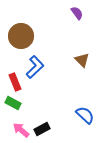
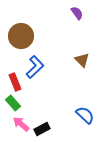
green rectangle: rotated 21 degrees clockwise
pink arrow: moved 6 px up
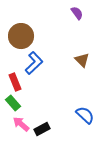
blue L-shape: moved 1 px left, 4 px up
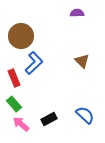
purple semicircle: rotated 56 degrees counterclockwise
brown triangle: moved 1 px down
red rectangle: moved 1 px left, 4 px up
green rectangle: moved 1 px right, 1 px down
black rectangle: moved 7 px right, 10 px up
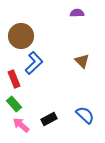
red rectangle: moved 1 px down
pink arrow: moved 1 px down
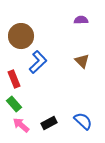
purple semicircle: moved 4 px right, 7 px down
blue L-shape: moved 4 px right, 1 px up
blue semicircle: moved 2 px left, 6 px down
black rectangle: moved 4 px down
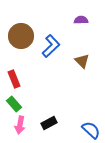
blue L-shape: moved 13 px right, 16 px up
blue semicircle: moved 8 px right, 9 px down
pink arrow: moved 1 px left; rotated 120 degrees counterclockwise
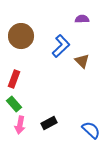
purple semicircle: moved 1 px right, 1 px up
blue L-shape: moved 10 px right
red rectangle: rotated 42 degrees clockwise
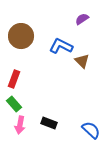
purple semicircle: rotated 32 degrees counterclockwise
blue L-shape: rotated 110 degrees counterclockwise
black rectangle: rotated 49 degrees clockwise
